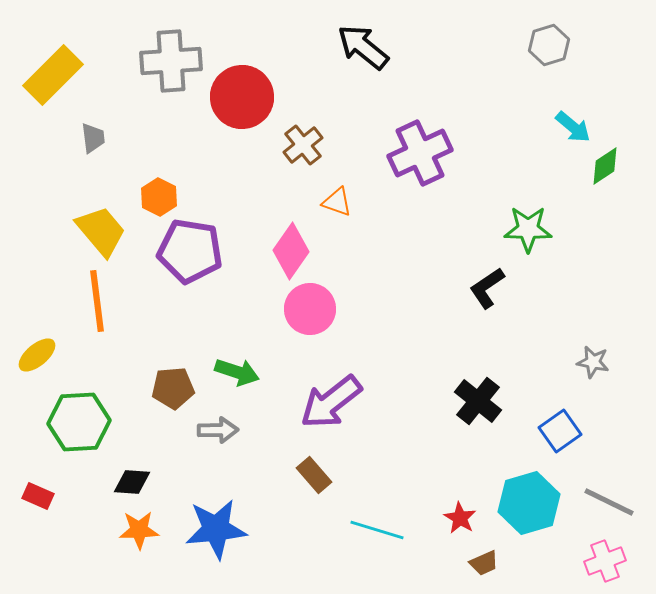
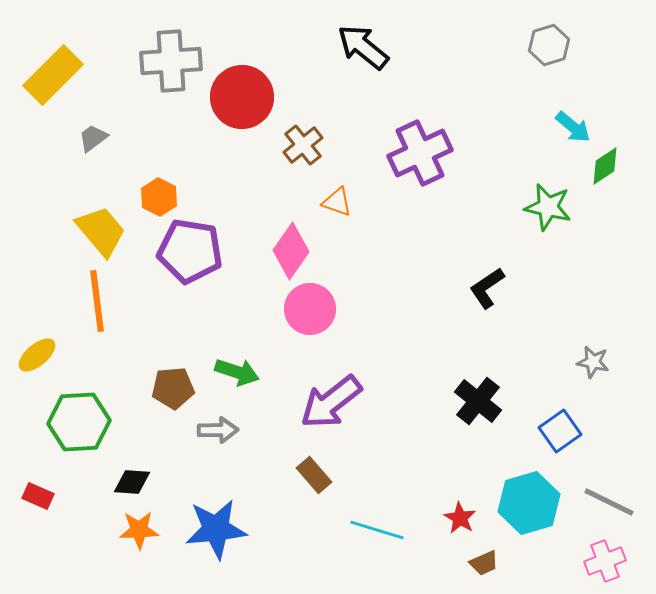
gray trapezoid: rotated 120 degrees counterclockwise
green star: moved 20 px right, 22 px up; rotated 12 degrees clockwise
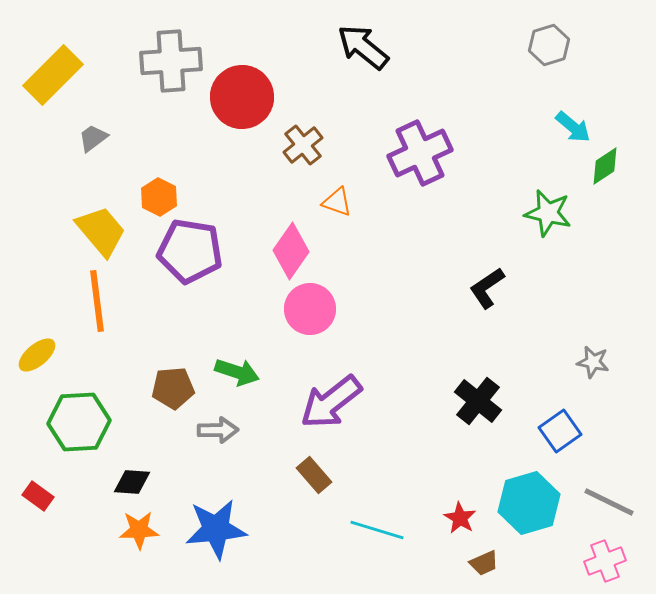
green star: moved 6 px down
red rectangle: rotated 12 degrees clockwise
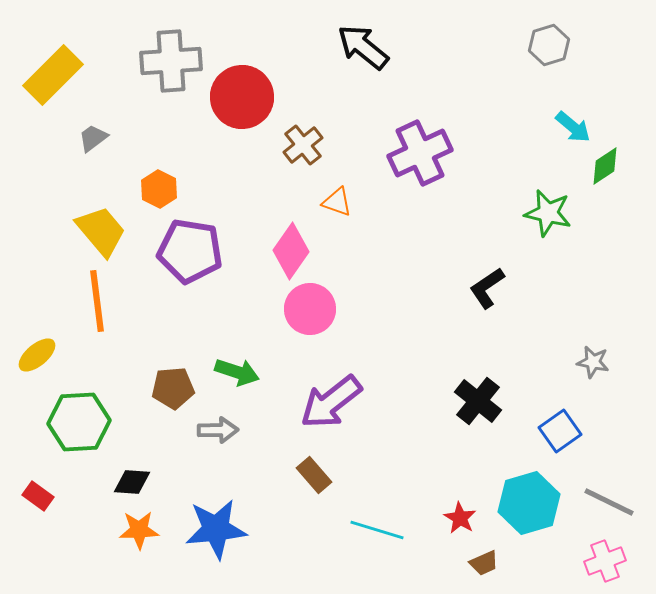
orange hexagon: moved 8 px up
